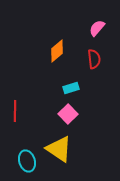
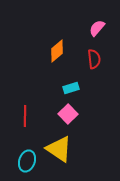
red line: moved 10 px right, 5 px down
cyan ellipse: rotated 35 degrees clockwise
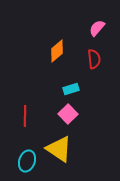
cyan rectangle: moved 1 px down
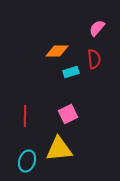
orange diamond: rotated 40 degrees clockwise
cyan rectangle: moved 17 px up
pink square: rotated 18 degrees clockwise
yellow triangle: rotated 40 degrees counterclockwise
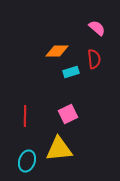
pink semicircle: rotated 90 degrees clockwise
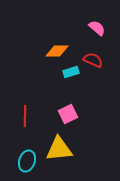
red semicircle: moved 1 px left, 1 px down; rotated 60 degrees counterclockwise
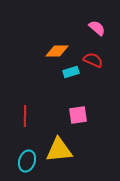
pink square: moved 10 px right, 1 px down; rotated 18 degrees clockwise
yellow triangle: moved 1 px down
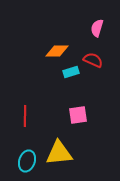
pink semicircle: rotated 114 degrees counterclockwise
yellow triangle: moved 3 px down
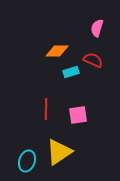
red line: moved 21 px right, 7 px up
yellow triangle: moved 1 px up; rotated 28 degrees counterclockwise
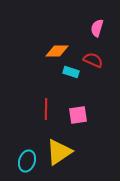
cyan rectangle: rotated 35 degrees clockwise
